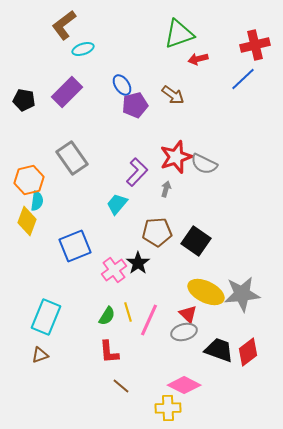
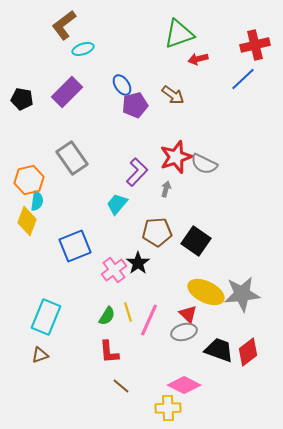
black pentagon: moved 2 px left, 1 px up
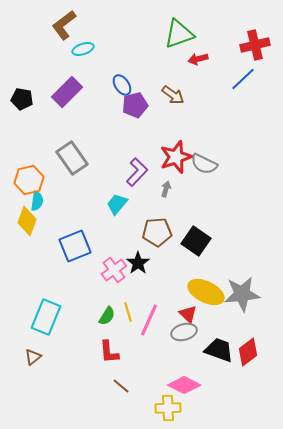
brown triangle: moved 7 px left, 2 px down; rotated 18 degrees counterclockwise
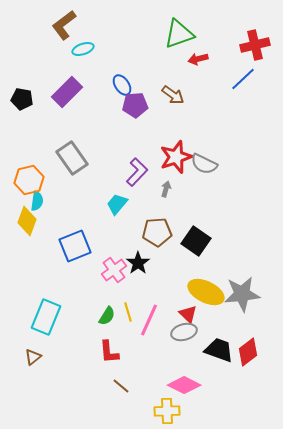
purple pentagon: rotated 10 degrees clockwise
yellow cross: moved 1 px left, 3 px down
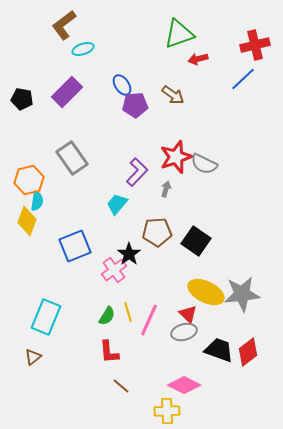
black star: moved 9 px left, 9 px up
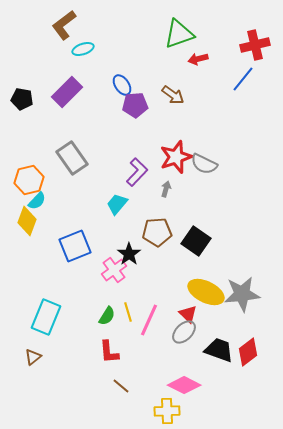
blue line: rotated 8 degrees counterclockwise
cyan semicircle: rotated 36 degrees clockwise
gray ellipse: rotated 30 degrees counterclockwise
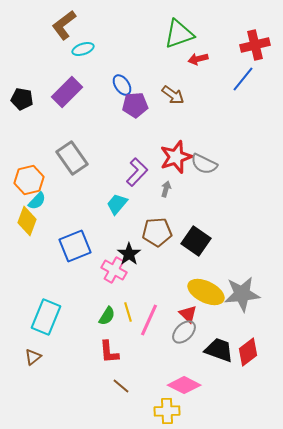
pink cross: rotated 25 degrees counterclockwise
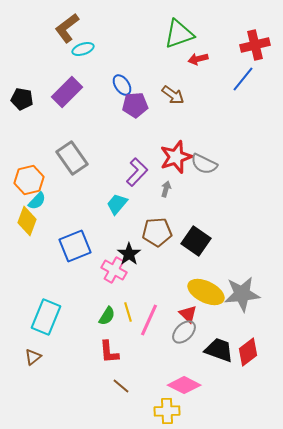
brown L-shape: moved 3 px right, 3 px down
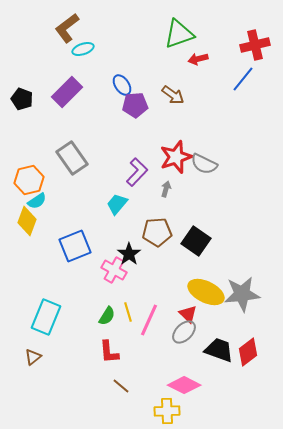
black pentagon: rotated 10 degrees clockwise
cyan semicircle: rotated 12 degrees clockwise
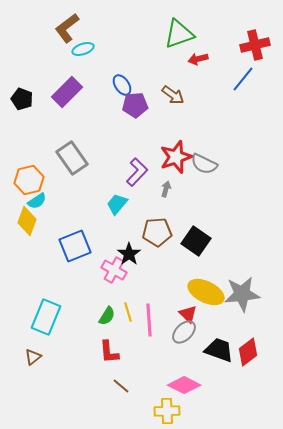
pink line: rotated 28 degrees counterclockwise
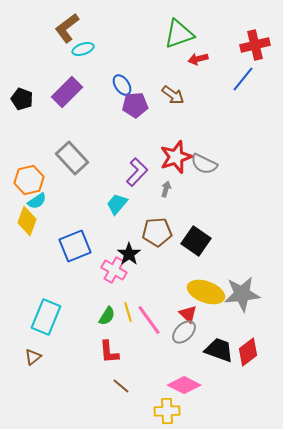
gray rectangle: rotated 8 degrees counterclockwise
yellow ellipse: rotated 6 degrees counterclockwise
pink line: rotated 32 degrees counterclockwise
